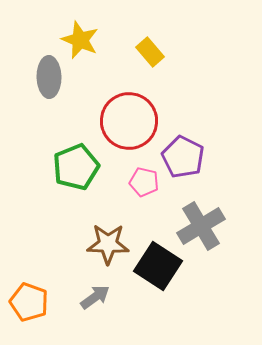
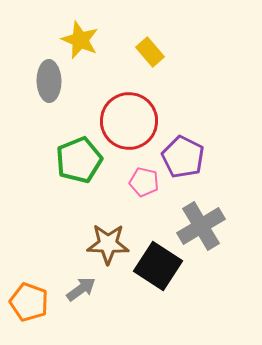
gray ellipse: moved 4 px down
green pentagon: moved 3 px right, 7 px up
gray arrow: moved 14 px left, 8 px up
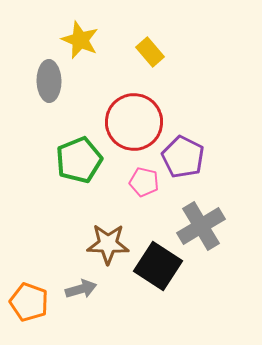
red circle: moved 5 px right, 1 px down
gray arrow: rotated 20 degrees clockwise
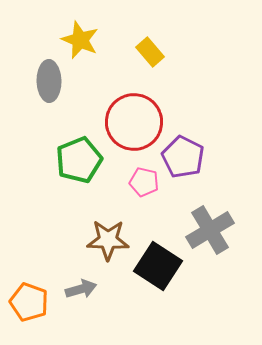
gray cross: moved 9 px right, 4 px down
brown star: moved 4 px up
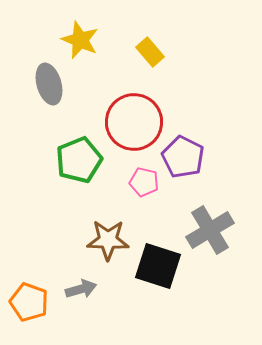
gray ellipse: moved 3 px down; rotated 15 degrees counterclockwise
black square: rotated 15 degrees counterclockwise
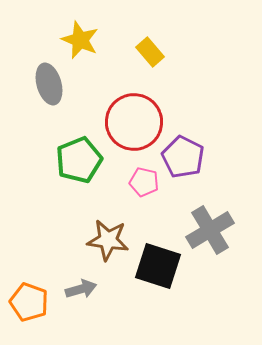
brown star: rotated 6 degrees clockwise
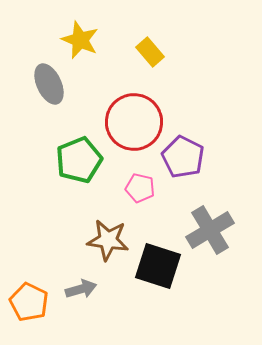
gray ellipse: rotated 9 degrees counterclockwise
pink pentagon: moved 4 px left, 6 px down
orange pentagon: rotated 6 degrees clockwise
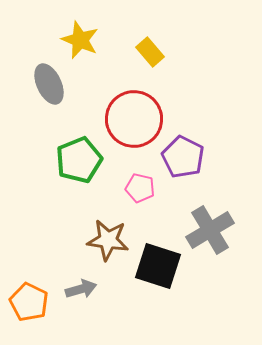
red circle: moved 3 px up
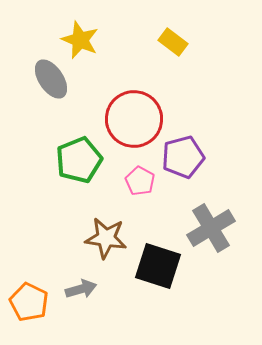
yellow rectangle: moved 23 px right, 10 px up; rotated 12 degrees counterclockwise
gray ellipse: moved 2 px right, 5 px up; rotated 9 degrees counterclockwise
purple pentagon: rotated 30 degrees clockwise
pink pentagon: moved 7 px up; rotated 16 degrees clockwise
gray cross: moved 1 px right, 2 px up
brown star: moved 2 px left, 2 px up
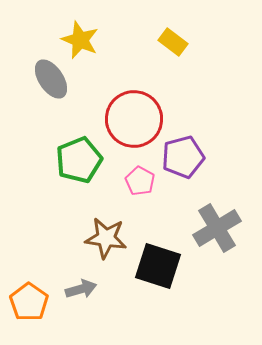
gray cross: moved 6 px right
orange pentagon: rotated 9 degrees clockwise
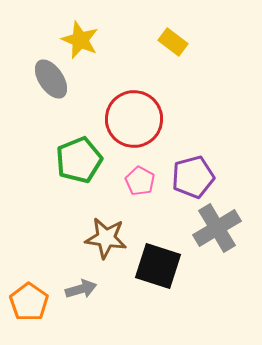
purple pentagon: moved 10 px right, 20 px down
